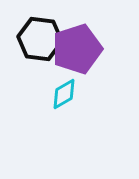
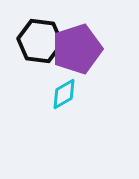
black hexagon: moved 2 px down
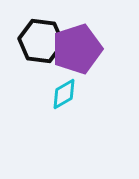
black hexagon: moved 1 px right
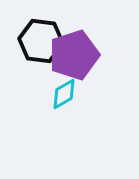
purple pentagon: moved 3 px left, 6 px down
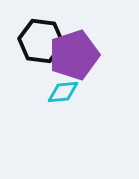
cyan diamond: moved 1 px left, 2 px up; rotated 24 degrees clockwise
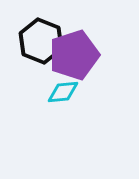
black hexagon: rotated 15 degrees clockwise
